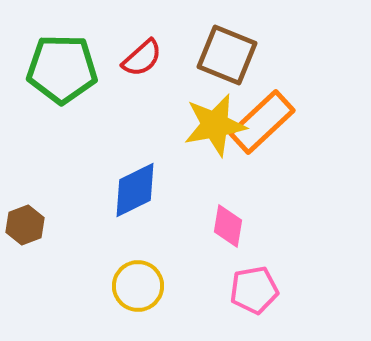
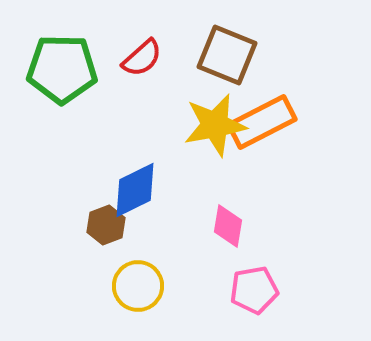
orange rectangle: rotated 16 degrees clockwise
brown hexagon: moved 81 px right
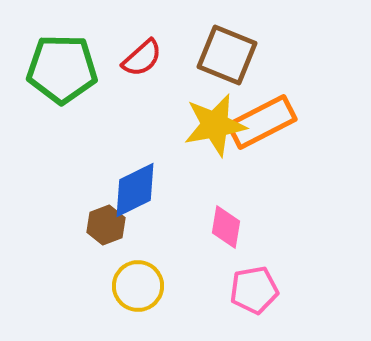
pink diamond: moved 2 px left, 1 px down
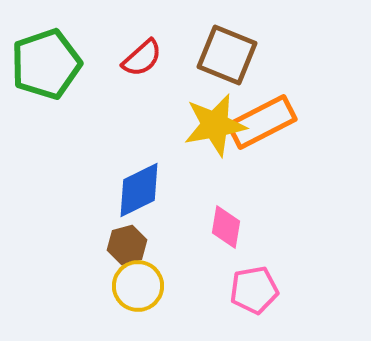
green pentagon: moved 16 px left, 5 px up; rotated 20 degrees counterclockwise
blue diamond: moved 4 px right
brown hexagon: moved 21 px right, 20 px down; rotated 6 degrees clockwise
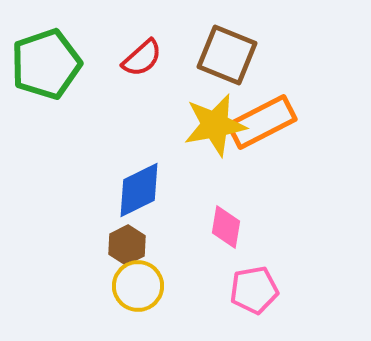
brown hexagon: rotated 12 degrees counterclockwise
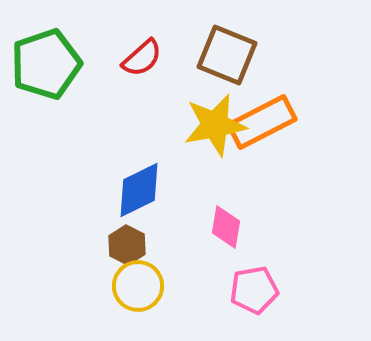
brown hexagon: rotated 6 degrees counterclockwise
